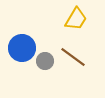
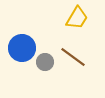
yellow trapezoid: moved 1 px right, 1 px up
gray circle: moved 1 px down
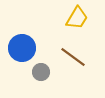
gray circle: moved 4 px left, 10 px down
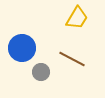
brown line: moved 1 px left, 2 px down; rotated 8 degrees counterclockwise
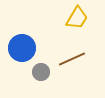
brown line: rotated 52 degrees counterclockwise
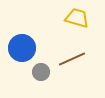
yellow trapezoid: rotated 105 degrees counterclockwise
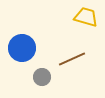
yellow trapezoid: moved 9 px right, 1 px up
gray circle: moved 1 px right, 5 px down
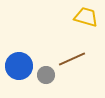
blue circle: moved 3 px left, 18 px down
gray circle: moved 4 px right, 2 px up
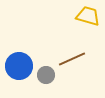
yellow trapezoid: moved 2 px right, 1 px up
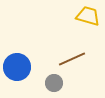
blue circle: moved 2 px left, 1 px down
gray circle: moved 8 px right, 8 px down
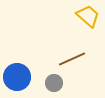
yellow trapezoid: rotated 25 degrees clockwise
blue circle: moved 10 px down
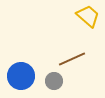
blue circle: moved 4 px right, 1 px up
gray circle: moved 2 px up
